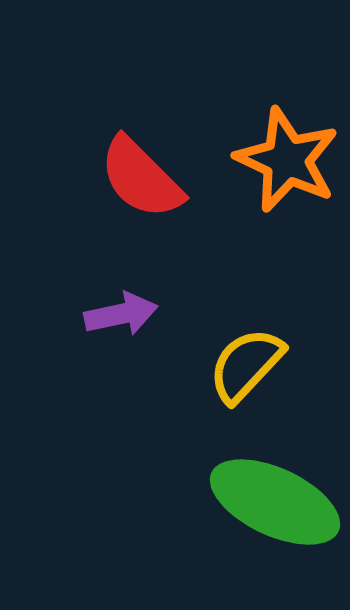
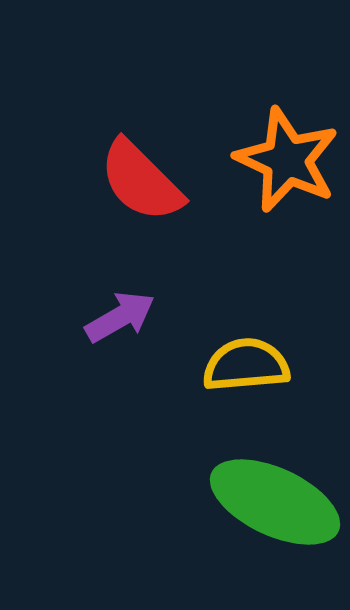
red semicircle: moved 3 px down
purple arrow: moved 1 px left, 3 px down; rotated 18 degrees counterclockwise
yellow semicircle: rotated 42 degrees clockwise
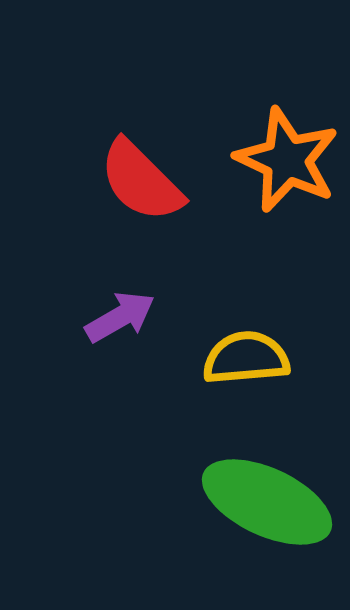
yellow semicircle: moved 7 px up
green ellipse: moved 8 px left
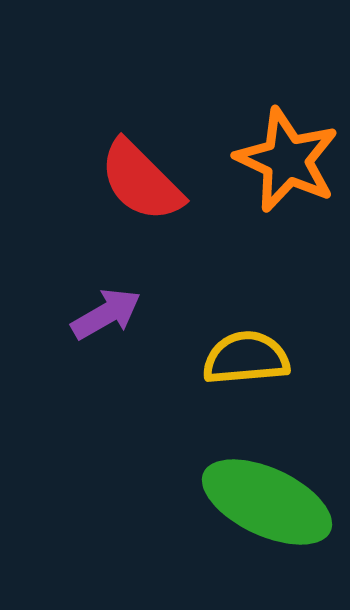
purple arrow: moved 14 px left, 3 px up
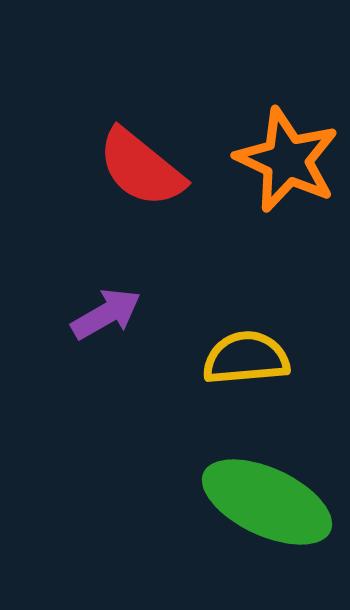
red semicircle: moved 13 px up; rotated 6 degrees counterclockwise
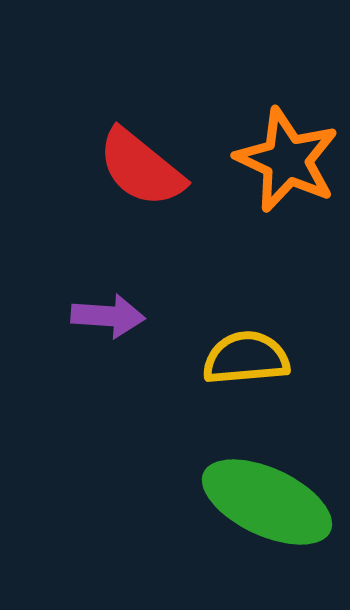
purple arrow: moved 2 px right, 2 px down; rotated 34 degrees clockwise
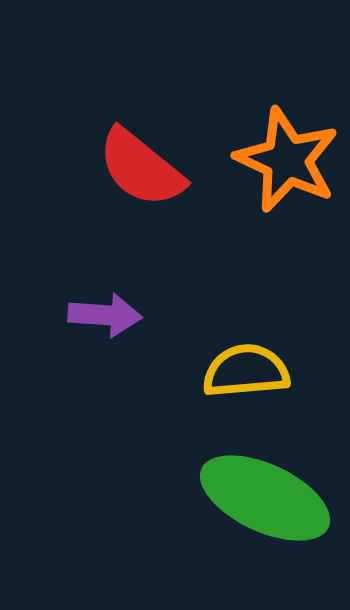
purple arrow: moved 3 px left, 1 px up
yellow semicircle: moved 13 px down
green ellipse: moved 2 px left, 4 px up
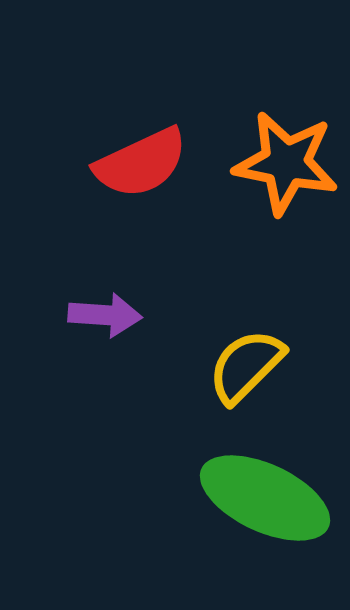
orange star: moved 1 px left, 3 px down; rotated 14 degrees counterclockwise
red semicircle: moved 5 px up; rotated 64 degrees counterclockwise
yellow semicircle: moved 5 px up; rotated 40 degrees counterclockwise
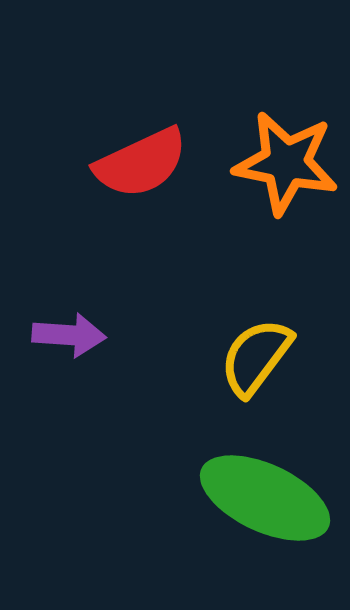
purple arrow: moved 36 px left, 20 px down
yellow semicircle: moved 10 px right, 9 px up; rotated 8 degrees counterclockwise
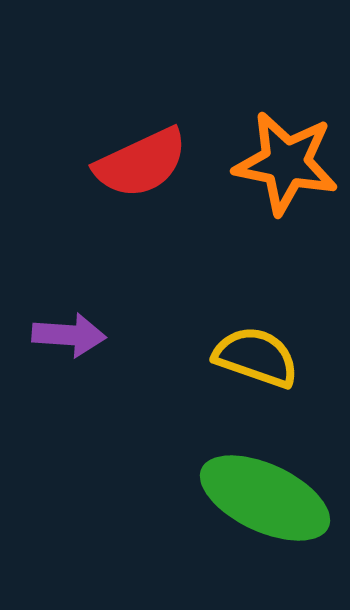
yellow semicircle: rotated 72 degrees clockwise
